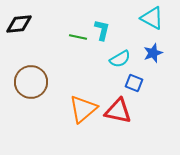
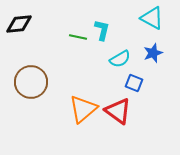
red triangle: rotated 24 degrees clockwise
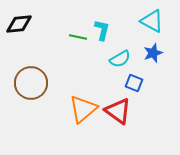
cyan triangle: moved 3 px down
brown circle: moved 1 px down
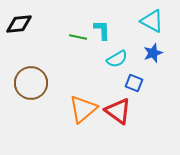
cyan L-shape: rotated 15 degrees counterclockwise
cyan semicircle: moved 3 px left
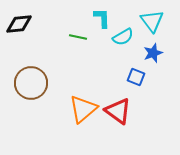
cyan triangle: rotated 25 degrees clockwise
cyan L-shape: moved 12 px up
cyan semicircle: moved 6 px right, 22 px up
blue square: moved 2 px right, 6 px up
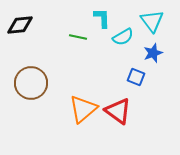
black diamond: moved 1 px right, 1 px down
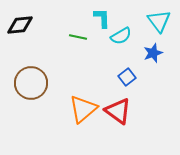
cyan triangle: moved 7 px right
cyan semicircle: moved 2 px left, 1 px up
blue square: moved 9 px left; rotated 30 degrees clockwise
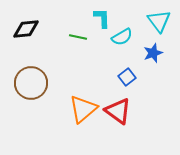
black diamond: moved 6 px right, 4 px down
cyan semicircle: moved 1 px right, 1 px down
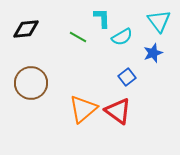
green line: rotated 18 degrees clockwise
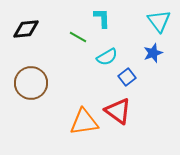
cyan semicircle: moved 15 px left, 20 px down
orange triangle: moved 1 px right, 13 px down; rotated 32 degrees clockwise
